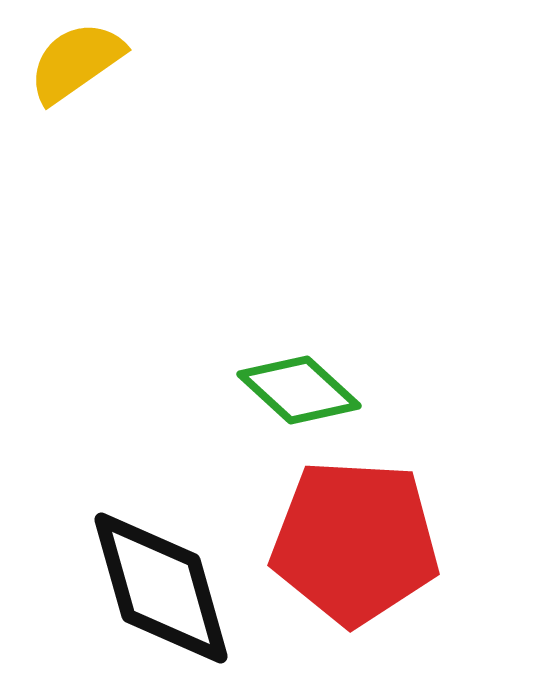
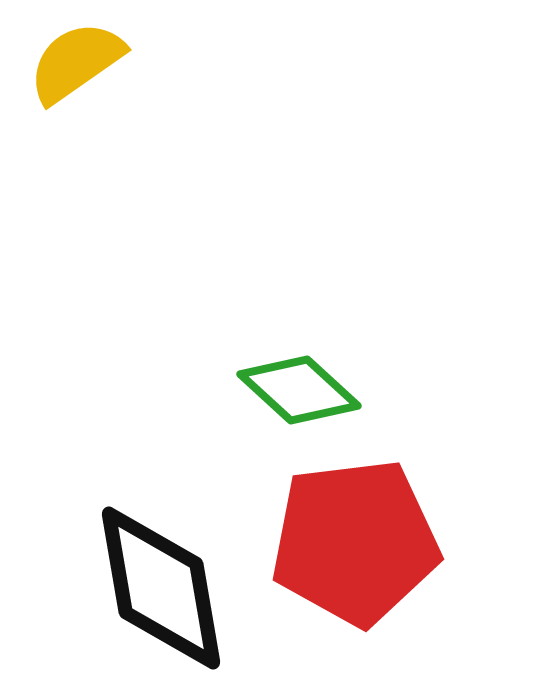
red pentagon: rotated 10 degrees counterclockwise
black diamond: rotated 6 degrees clockwise
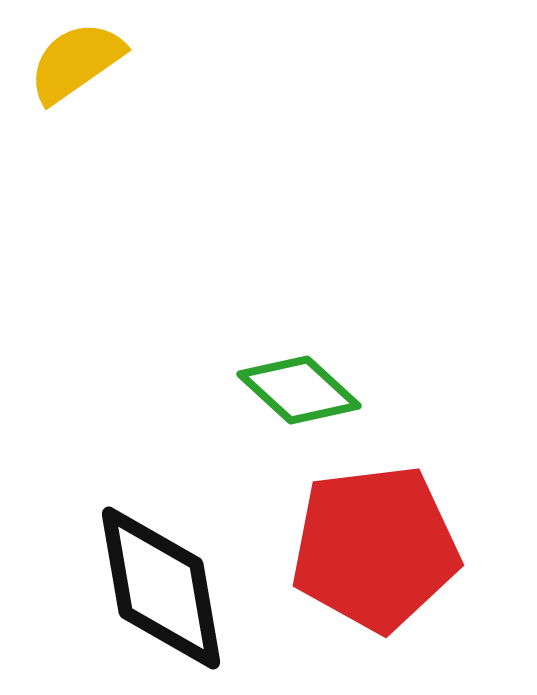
red pentagon: moved 20 px right, 6 px down
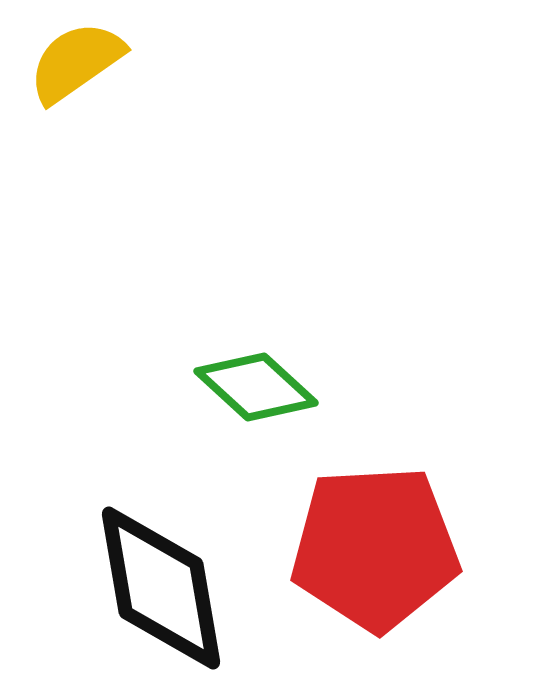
green diamond: moved 43 px left, 3 px up
red pentagon: rotated 4 degrees clockwise
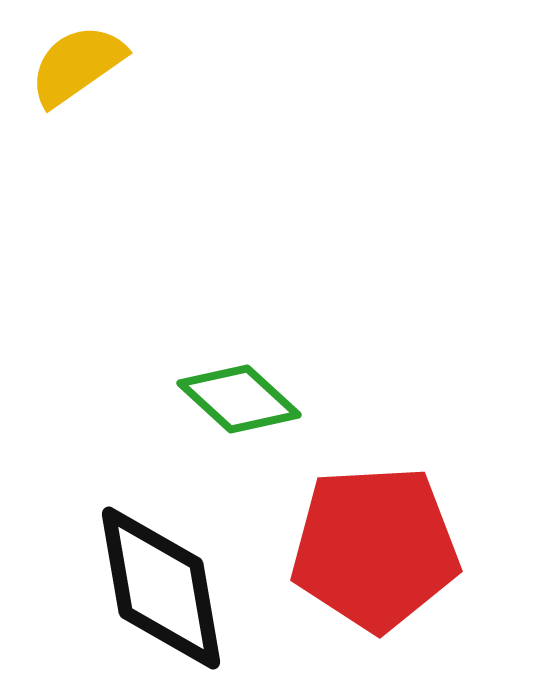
yellow semicircle: moved 1 px right, 3 px down
green diamond: moved 17 px left, 12 px down
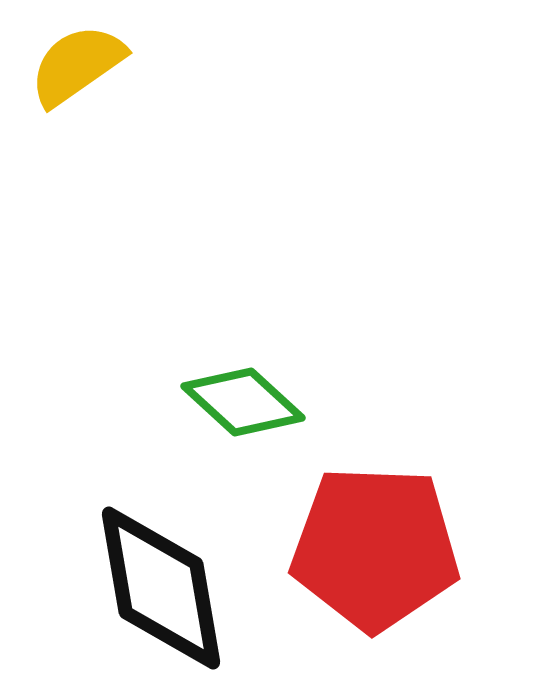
green diamond: moved 4 px right, 3 px down
red pentagon: rotated 5 degrees clockwise
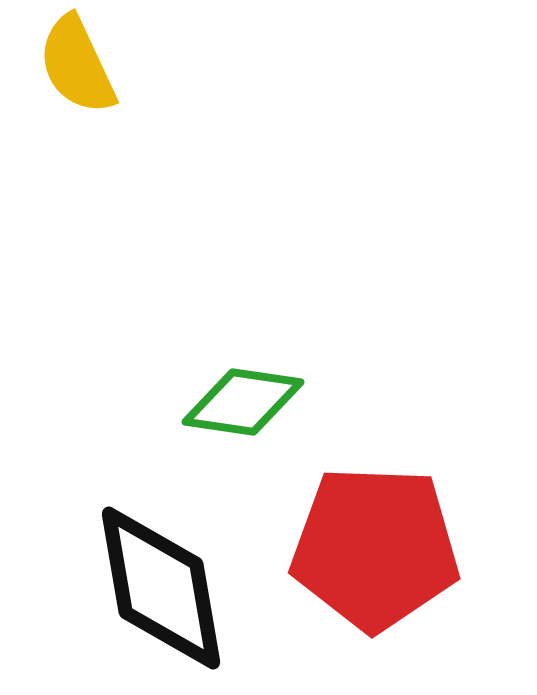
yellow semicircle: rotated 80 degrees counterclockwise
green diamond: rotated 34 degrees counterclockwise
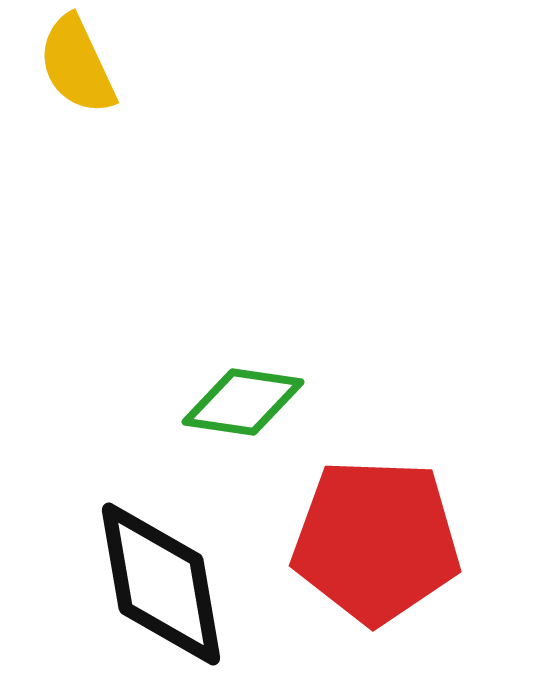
red pentagon: moved 1 px right, 7 px up
black diamond: moved 4 px up
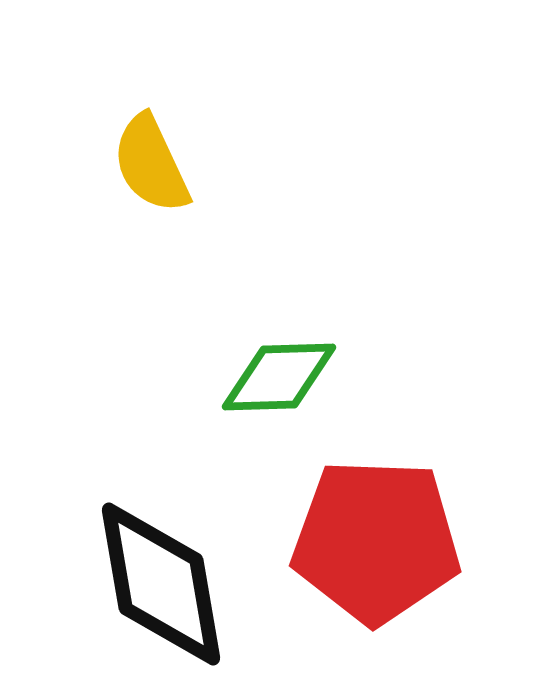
yellow semicircle: moved 74 px right, 99 px down
green diamond: moved 36 px right, 25 px up; rotated 10 degrees counterclockwise
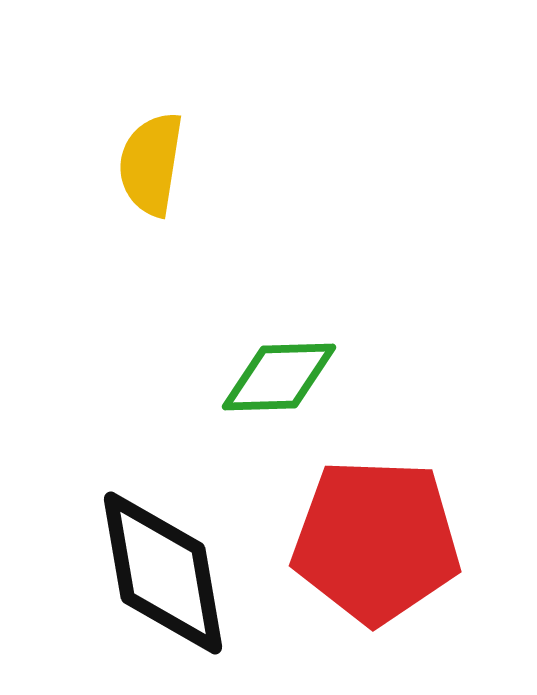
yellow semicircle: rotated 34 degrees clockwise
black diamond: moved 2 px right, 11 px up
